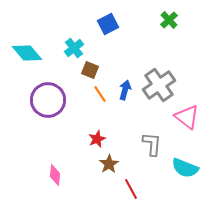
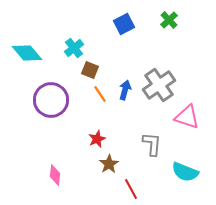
blue square: moved 16 px right
purple circle: moved 3 px right
pink triangle: rotated 20 degrees counterclockwise
cyan semicircle: moved 4 px down
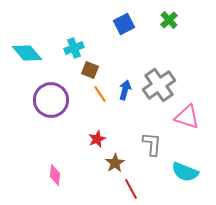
cyan cross: rotated 18 degrees clockwise
brown star: moved 6 px right, 1 px up
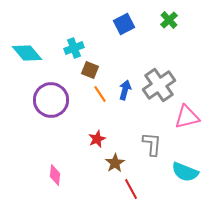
pink triangle: rotated 32 degrees counterclockwise
